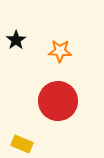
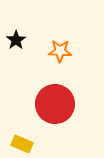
red circle: moved 3 px left, 3 px down
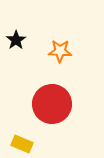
red circle: moved 3 px left
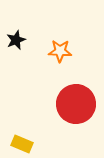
black star: rotated 12 degrees clockwise
red circle: moved 24 px right
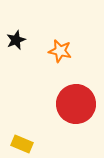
orange star: rotated 10 degrees clockwise
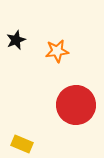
orange star: moved 3 px left; rotated 20 degrees counterclockwise
red circle: moved 1 px down
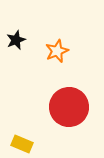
orange star: rotated 15 degrees counterclockwise
red circle: moved 7 px left, 2 px down
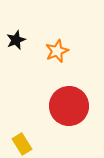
red circle: moved 1 px up
yellow rectangle: rotated 35 degrees clockwise
